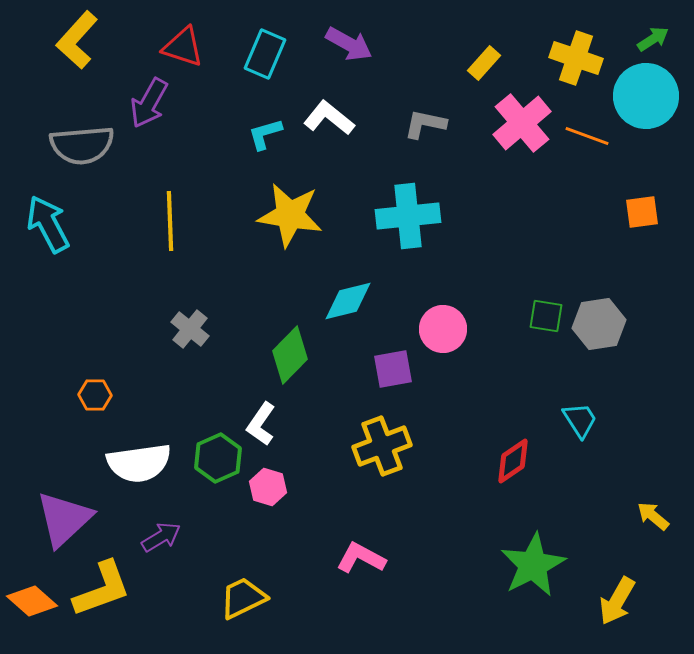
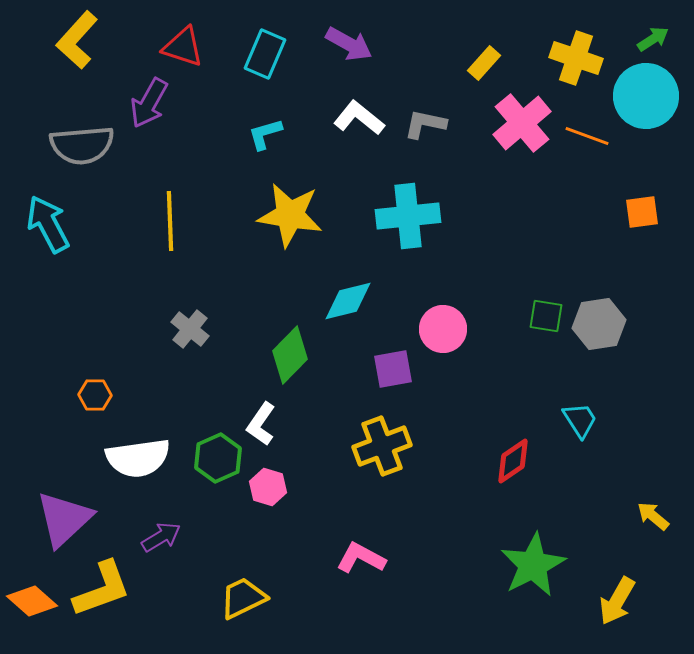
white L-shape at (329, 118): moved 30 px right
white semicircle at (139, 463): moved 1 px left, 5 px up
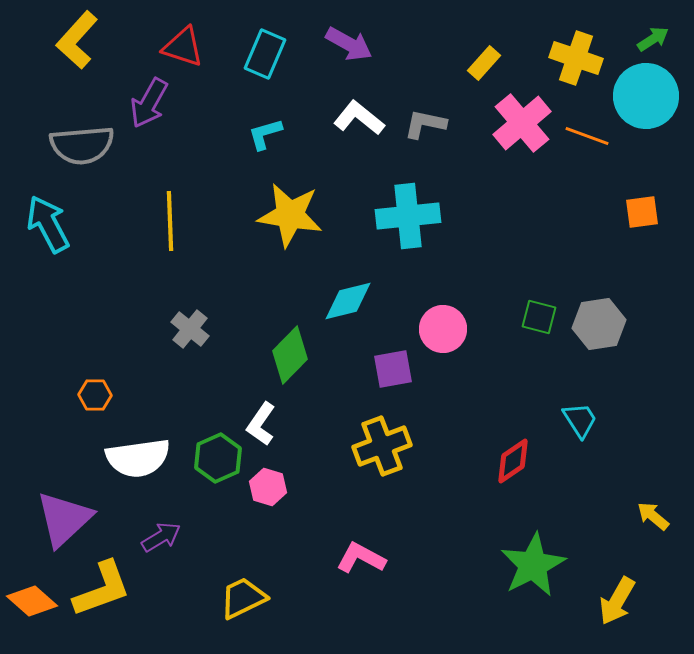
green square at (546, 316): moved 7 px left, 1 px down; rotated 6 degrees clockwise
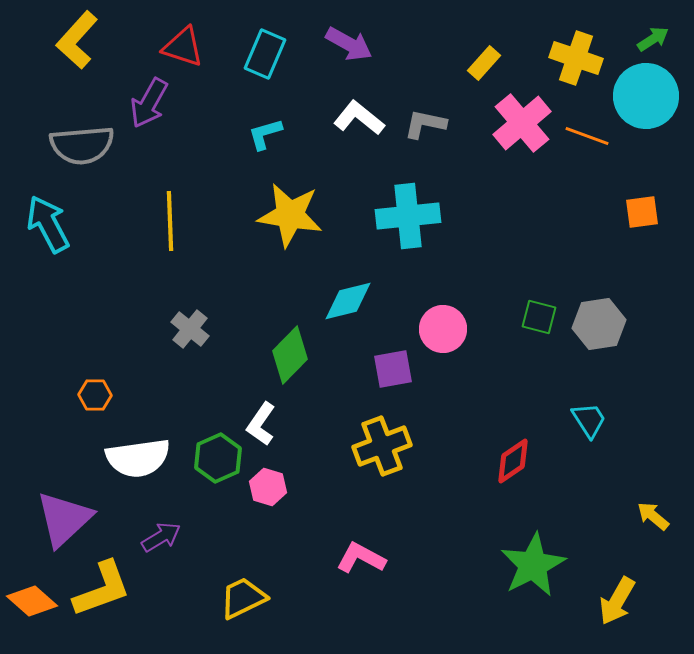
cyan trapezoid at (580, 420): moved 9 px right
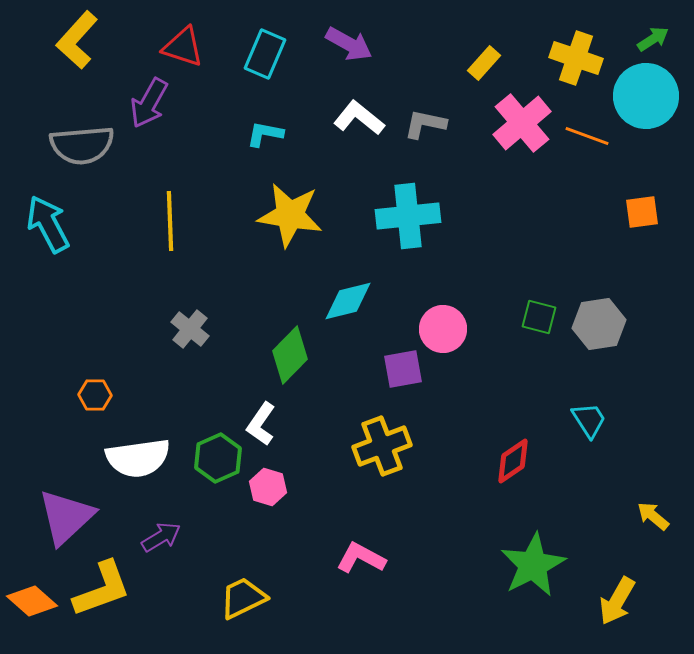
cyan L-shape at (265, 134): rotated 27 degrees clockwise
purple square at (393, 369): moved 10 px right
purple triangle at (64, 519): moved 2 px right, 2 px up
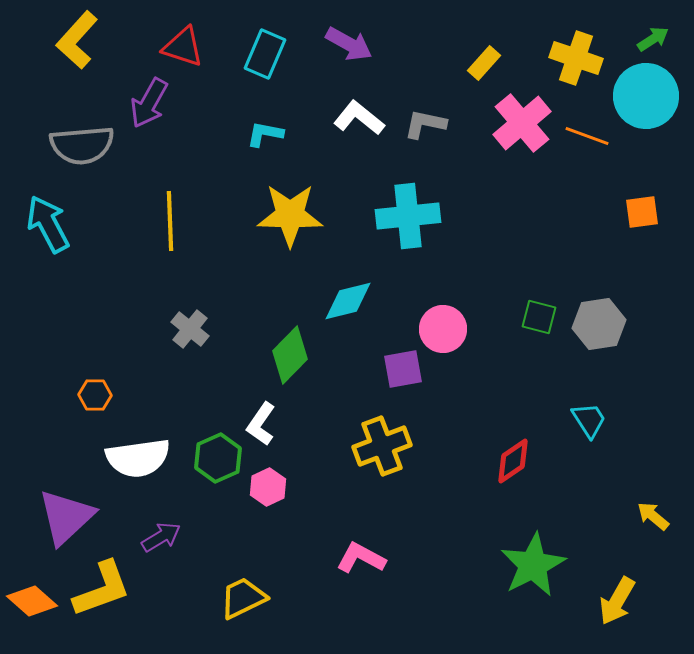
yellow star at (290, 215): rotated 8 degrees counterclockwise
pink hexagon at (268, 487): rotated 18 degrees clockwise
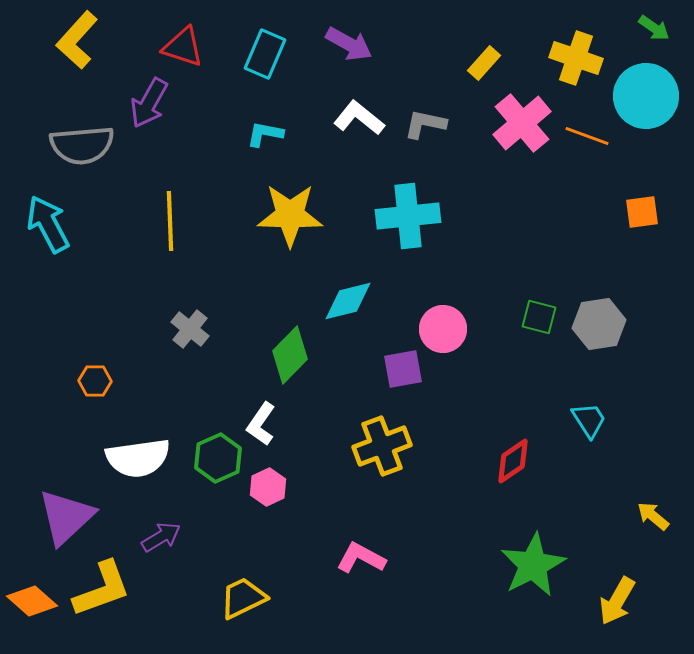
green arrow at (653, 39): moved 1 px right, 11 px up; rotated 68 degrees clockwise
orange hexagon at (95, 395): moved 14 px up
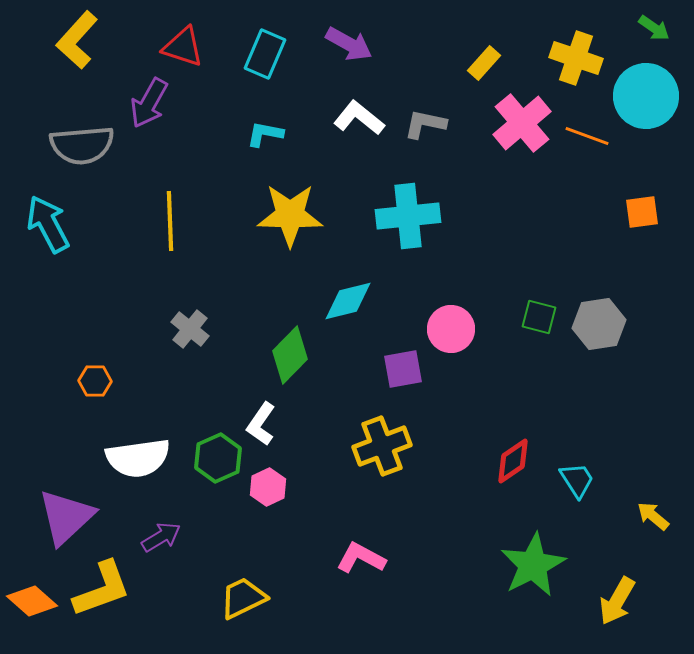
pink circle at (443, 329): moved 8 px right
cyan trapezoid at (589, 420): moved 12 px left, 60 px down
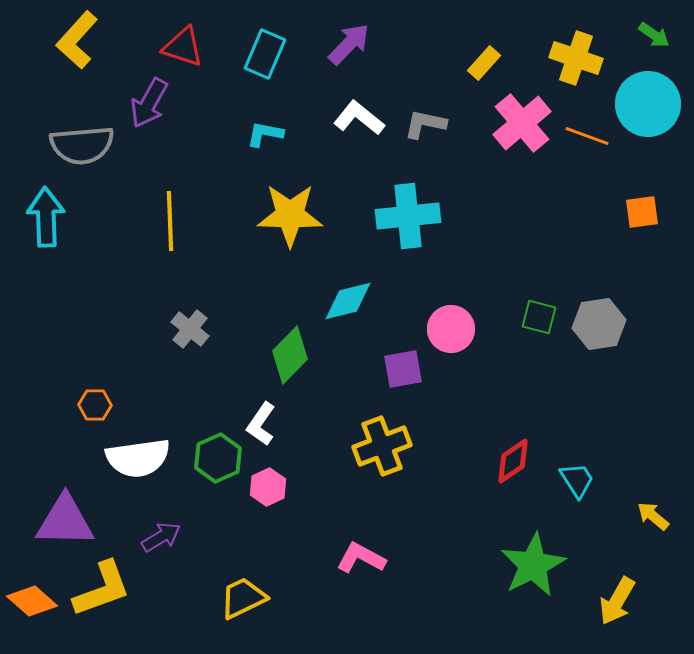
green arrow at (654, 28): moved 7 px down
purple arrow at (349, 44): rotated 75 degrees counterclockwise
cyan circle at (646, 96): moved 2 px right, 8 px down
cyan arrow at (48, 224): moved 2 px left, 7 px up; rotated 26 degrees clockwise
orange hexagon at (95, 381): moved 24 px down
purple triangle at (66, 517): moved 1 px left, 4 px down; rotated 44 degrees clockwise
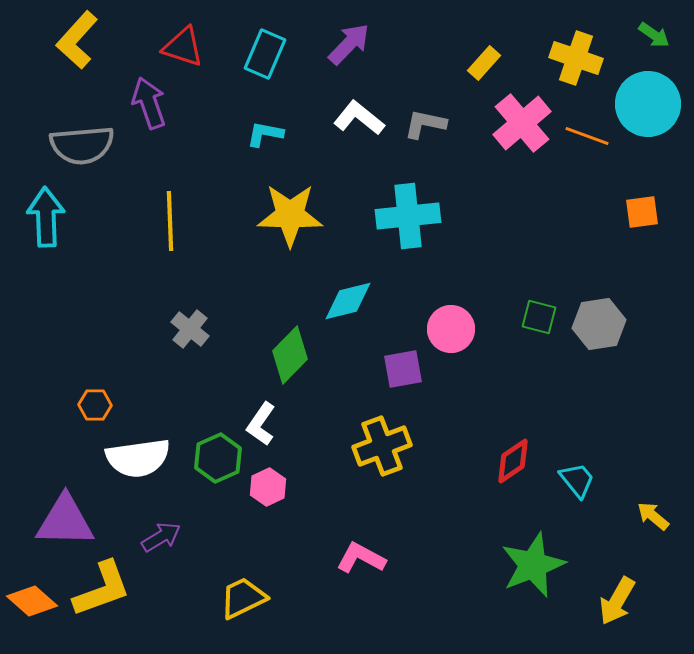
purple arrow at (149, 103): rotated 132 degrees clockwise
cyan trapezoid at (577, 480): rotated 6 degrees counterclockwise
green star at (533, 565): rotated 6 degrees clockwise
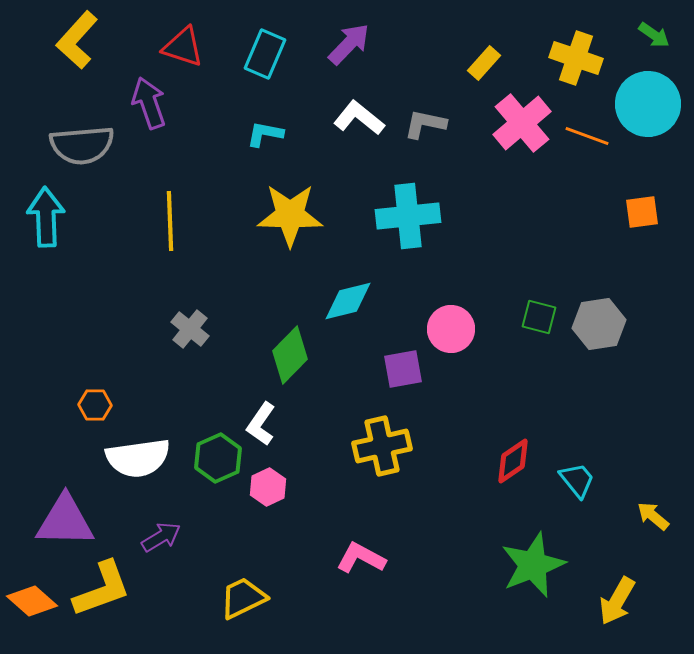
yellow cross at (382, 446): rotated 8 degrees clockwise
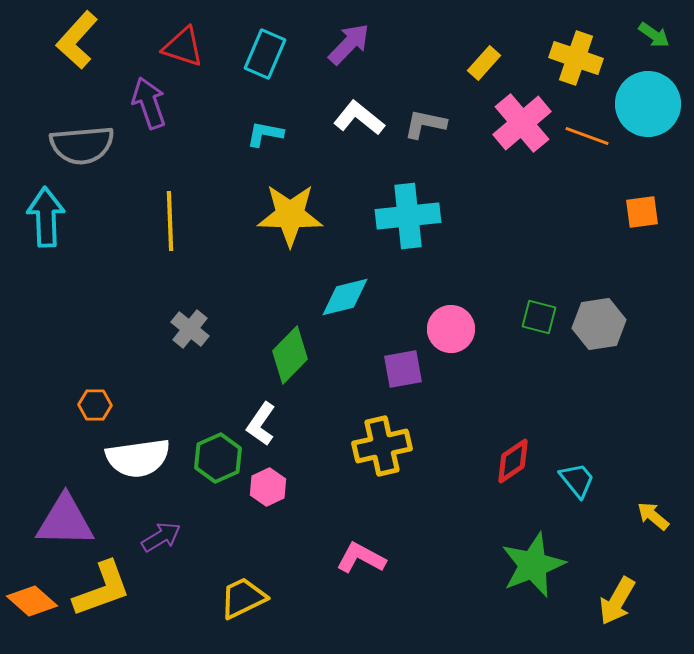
cyan diamond at (348, 301): moved 3 px left, 4 px up
